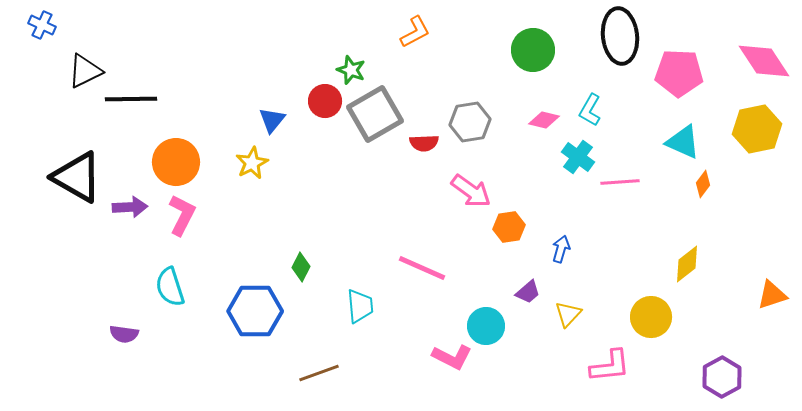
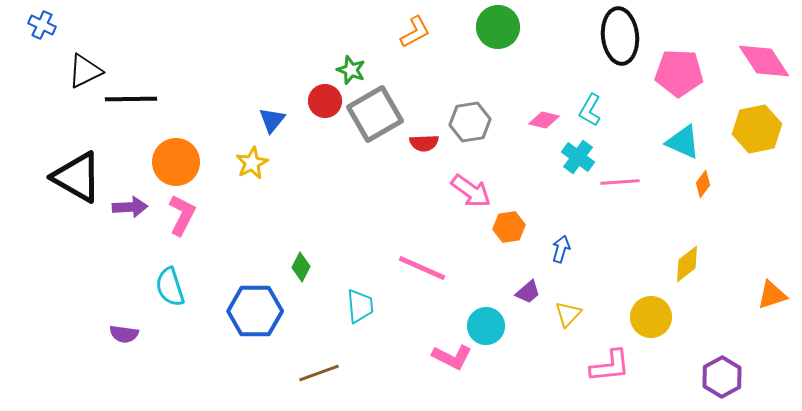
green circle at (533, 50): moved 35 px left, 23 px up
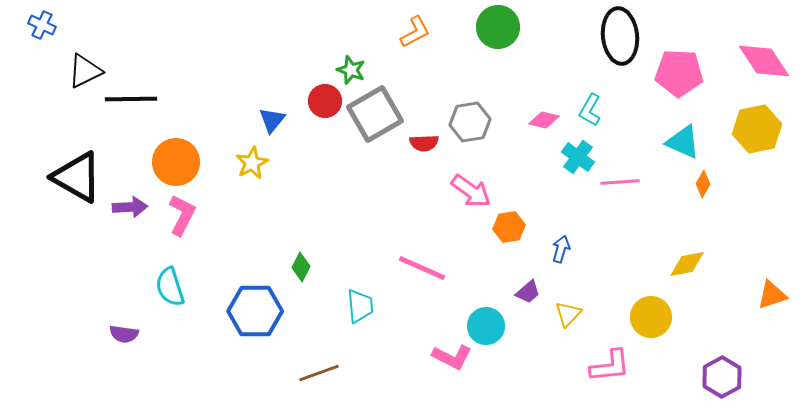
orange diamond at (703, 184): rotated 8 degrees counterclockwise
yellow diamond at (687, 264): rotated 27 degrees clockwise
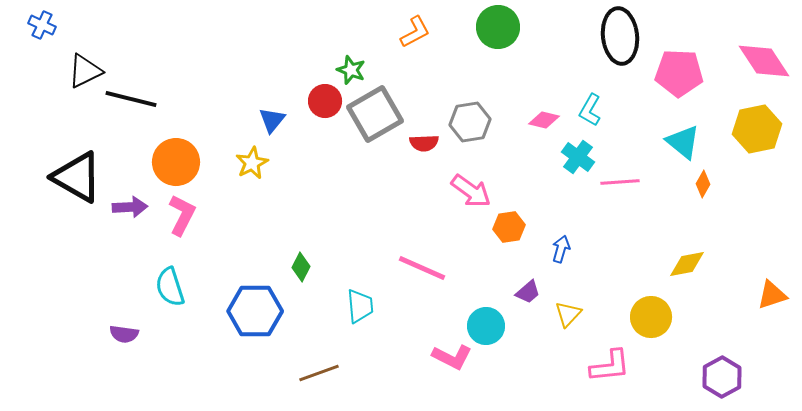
black line at (131, 99): rotated 15 degrees clockwise
cyan triangle at (683, 142): rotated 15 degrees clockwise
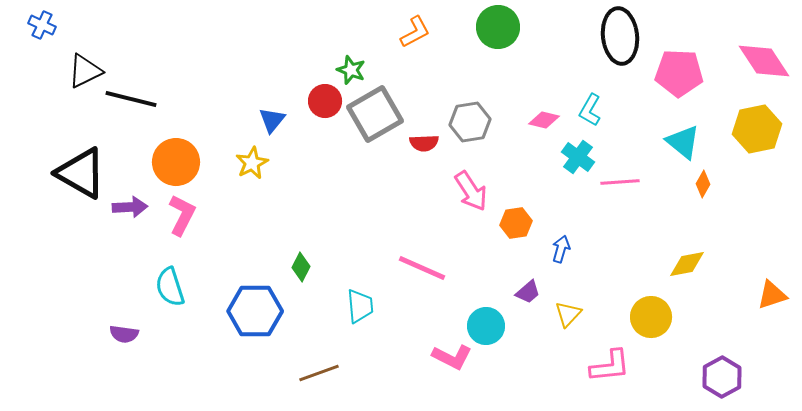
black triangle at (77, 177): moved 4 px right, 4 px up
pink arrow at (471, 191): rotated 21 degrees clockwise
orange hexagon at (509, 227): moved 7 px right, 4 px up
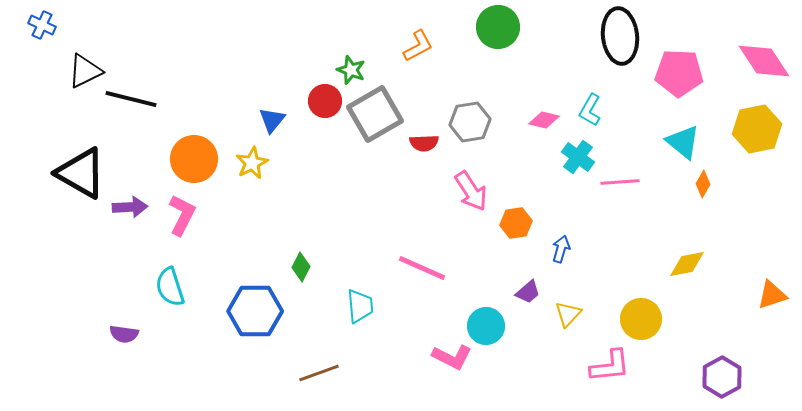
orange L-shape at (415, 32): moved 3 px right, 14 px down
orange circle at (176, 162): moved 18 px right, 3 px up
yellow circle at (651, 317): moved 10 px left, 2 px down
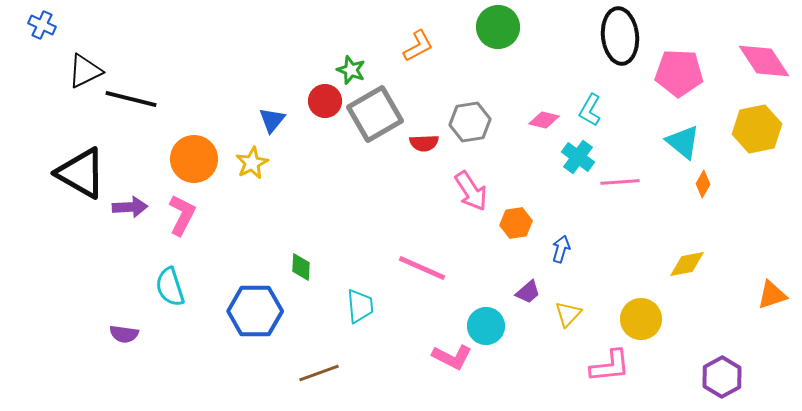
green diamond at (301, 267): rotated 24 degrees counterclockwise
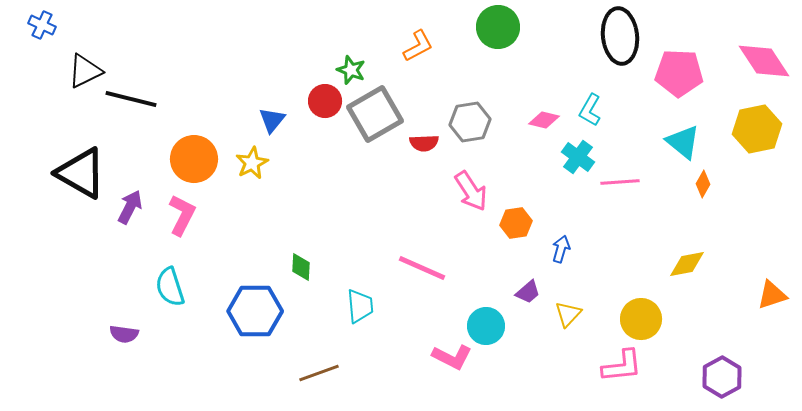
purple arrow at (130, 207): rotated 60 degrees counterclockwise
pink L-shape at (610, 366): moved 12 px right
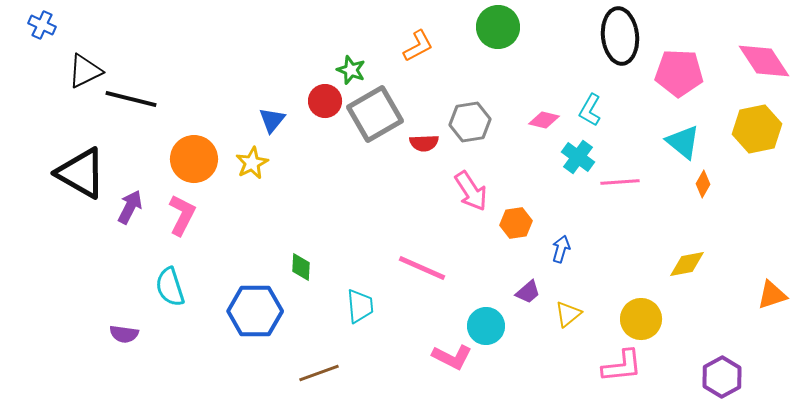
yellow triangle at (568, 314): rotated 8 degrees clockwise
